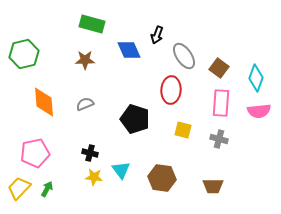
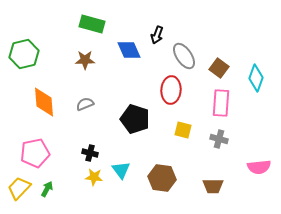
pink semicircle: moved 56 px down
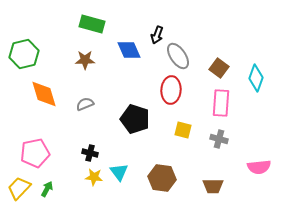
gray ellipse: moved 6 px left
orange diamond: moved 8 px up; rotated 12 degrees counterclockwise
cyan triangle: moved 2 px left, 2 px down
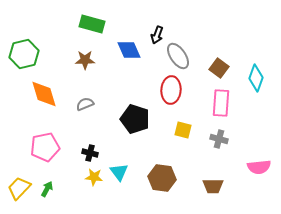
pink pentagon: moved 10 px right, 6 px up
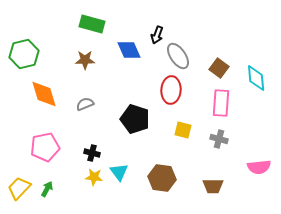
cyan diamond: rotated 24 degrees counterclockwise
black cross: moved 2 px right
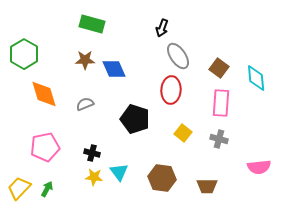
black arrow: moved 5 px right, 7 px up
blue diamond: moved 15 px left, 19 px down
green hexagon: rotated 16 degrees counterclockwise
yellow square: moved 3 px down; rotated 24 degrees clockwise
brown trapezoid: moved 6 px left
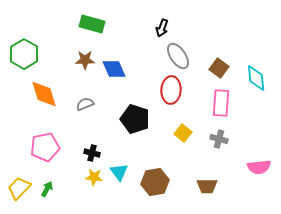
brown hexagon: moved 7 px left, 4 px down; rotated 16 degrees counterclockwise
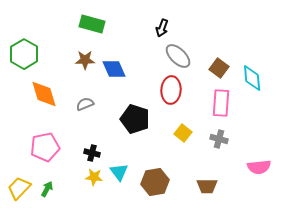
gray ellipse: rotated 12 degrees counterclockwise
cyan diamond: moved 4 px left
